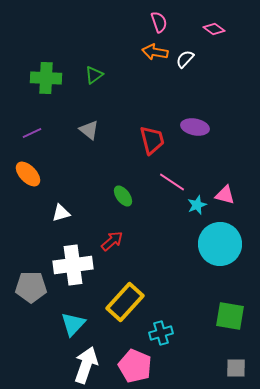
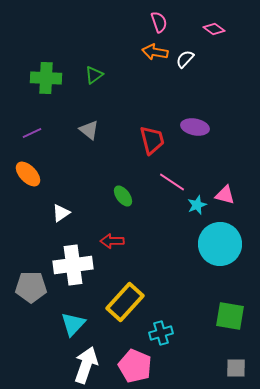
white triangle: rotated 18 degrees counterclockwise
red arrow: rotated 140 degrees counterclockwise
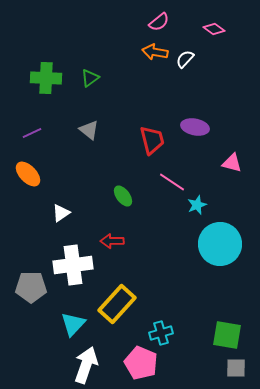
pink semicircle: rotated 70 degrees clockwise
green triangle: moved 4 px left, 3 px down
pink triangle: moved 7 px right, 32 px up
yellow rectangle: moved 8 px left, 2 px down
green square: moved 3 px left, 19 px down
pink pentagon: moved 6 px right, 3 px up
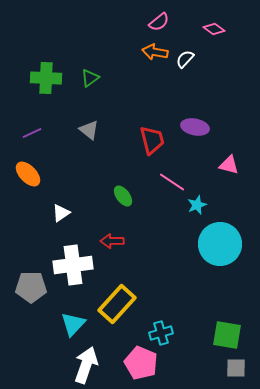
pink triangle: moved 3 px left, 2 px down
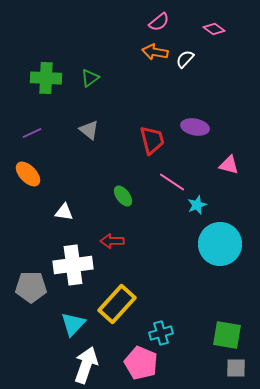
white triangle: moved 3 px right, 1 px up; rotated 42 degrees clockwise
